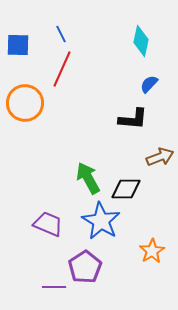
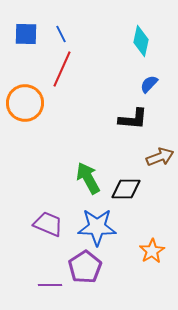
blue square: moved 8 px right, 11 px up
blue star: moved 4 px left, 6 px down; rotated 30 degrees counterclockwise
purple line: moved 4 px left, 2 px up
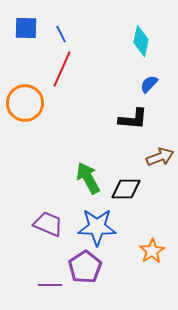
blue square: moved 6 px up
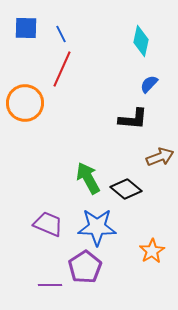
black diamond: rotated 40 degrees clockwise
